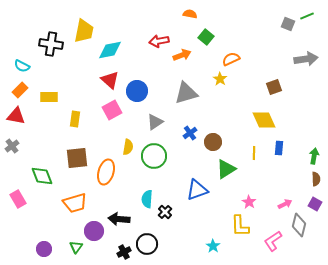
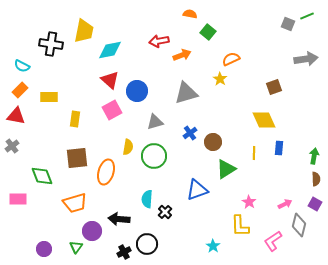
green square at (206, 37): moved 2 px right, 5 px up
gray triangle at (155, 122): rotated 18 degrees clockwise
pink rectangle at (18, 199): rotated 60 degrees counterclockwise
purple circle at (94, 231): moved 2 px left
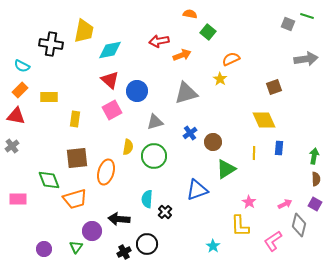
green line at (307, 16): rotated 40 degrees clockwise
green diamond at (42, 176): moved 7 px right, 4 px down
orange trapezoid at (75, 203): moved 4 px up
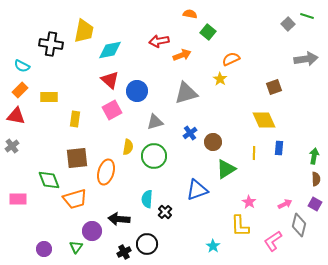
gray square at (288, 24): rotated 24 degrees clockwise
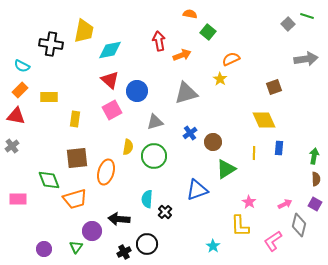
red arrow at (159, 41): rotated 90 degrees clockwise
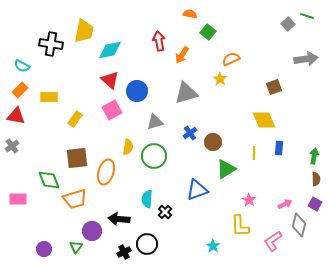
orange arrow at (182, 55): rotated 144 degrees clockwise
yellow rectangle at (75, 119): rotated 28 degrees clockwise
pink star at (249, 202): moved 2 px up
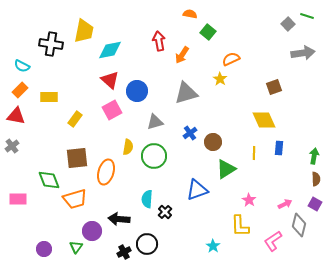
gray arrow at (306, 59): moved 3 px left, 6 px up
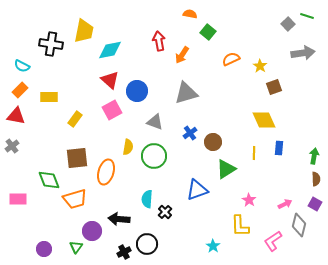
yellow star at (220, 79): moved 40 px right, 13 px up
gray triangle at (155, 122): rotated 36 degrees clockwise
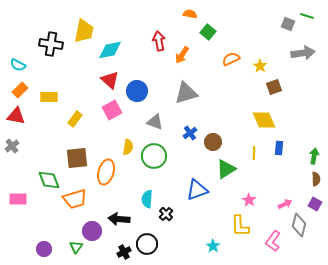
gray square at (288, 24): rotated 24 degrees counterclockwise
cyan semicircle at (22, 66): moved 4 px left, 1 px up
black cross at (165, 212): moved 1 px right, 2 px down
pink L-shape at (273, 241): rotated 20 degrees counterclockwise
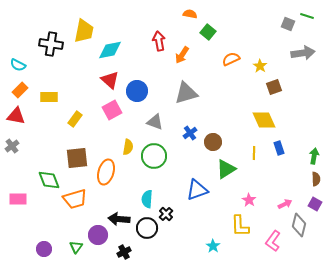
blue rectangle at (279, 148): rotated 24 degrees counterclockwise
purple circle at (92, 231): moved 6 px right, 4 px down
black circle at (147, 244): moved 16 px up
